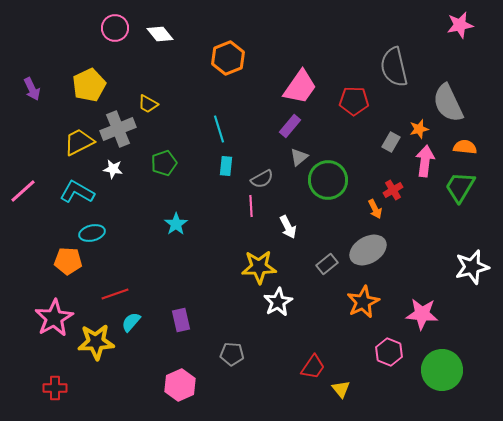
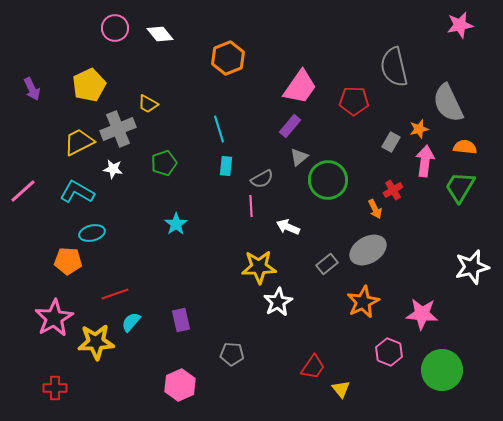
white arrow at (288, 227): rotated 140 degrees clockwise
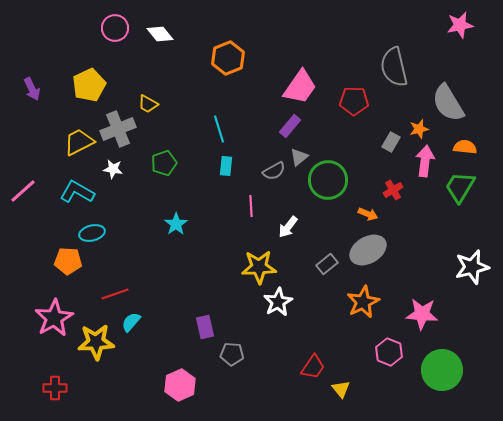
gray semicircle at (448, 103): rotated 6 degrees counterclockwise
gray semicircle at (262, 179): moved 12 px right, 8 px up
orange arrow at (375, 209): moved 7 px left, 5 px down; rotated 42 degrees counterclockwise
white arrow at (288, 227): rotated 75 degrees counterclockwise
purple rectangle at (181, 320): moved 24 px right, 7 px down
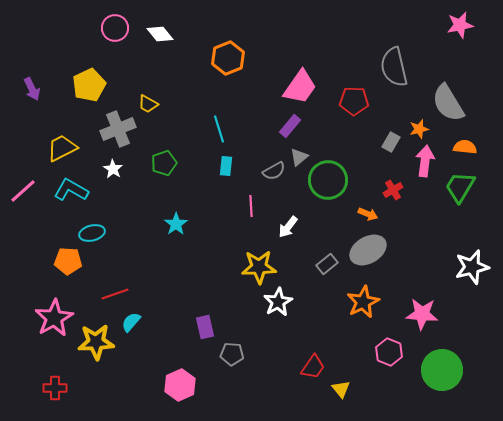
yellow trapezoid at (79, 142): moved 17 px left, 6 px down
white star at (113, 169): rotated 24 degrees clockwise
cyan L-shape at (77, 192): moved 6 px left, 2 px up
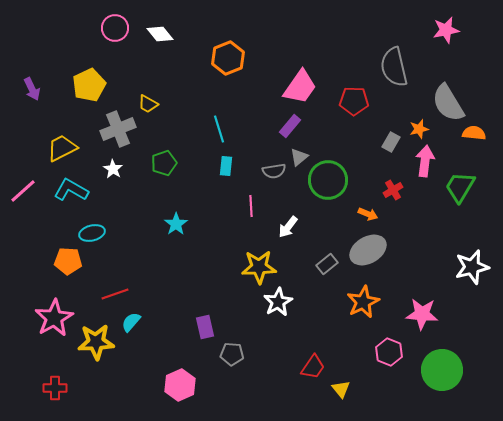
pink star at (460, 25): moved 14 px left, 5 px down
orange semicircle at (465, 147): moved 9 px right, 14 px up
gray semicircle at (274, 171): rotated 20 degrees clockwise
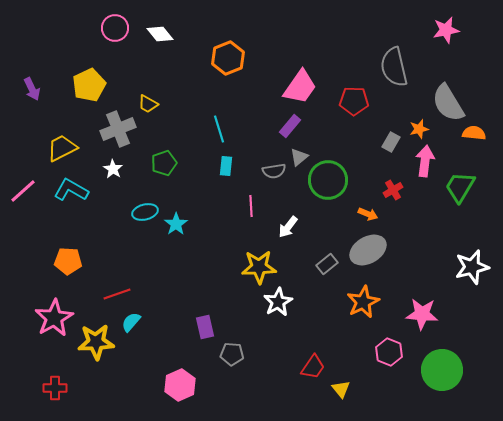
cyan ellipse at (92, 233): moved 53 px right, 21 px up
red line at (115, 294): moved 2 px right
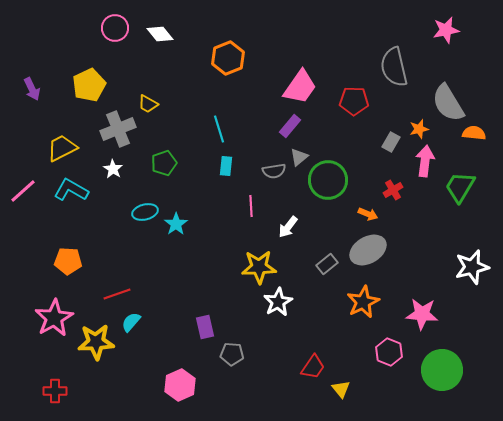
red cross at (55, 388): moved 3 px down
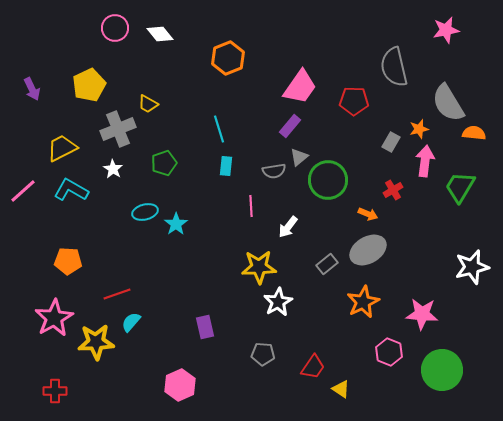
gray pentagon at (232, 354): moved 31 px right
yellow triangle at (341, 389): rotated 18 degrees counterclockwise
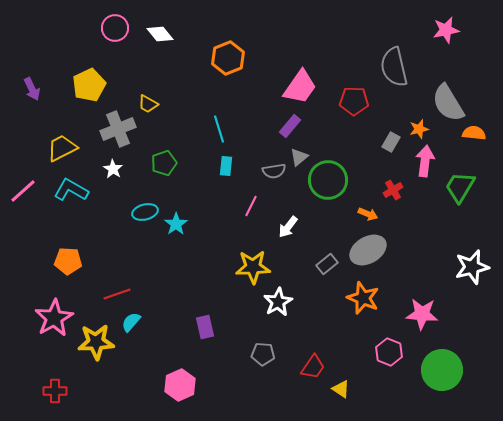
pink line at (251, 206): rotated 30 degrees clockwise
yellow star at (259, 267): moved 6 px left
orange star at (363, 302): moved 4 px up; rotated 24 degrees counterclockwise
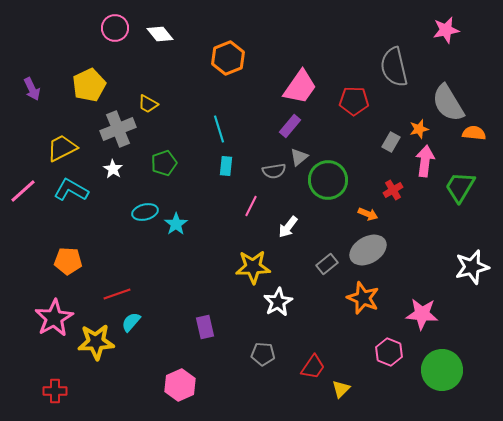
yellow triangle at (341, 389): rotated 42 degrees clockwise
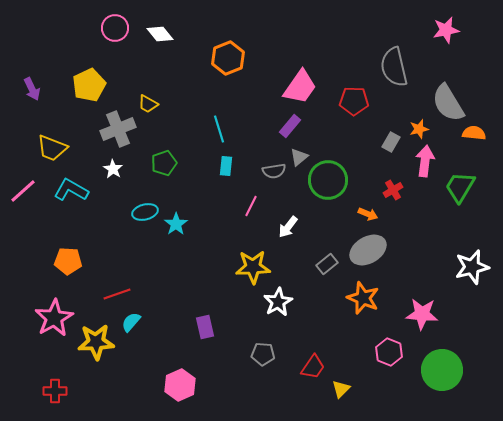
yellow trapezoid at (62, 148): moved 10 px left; rotated 132 degrees counterclockwise
